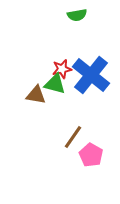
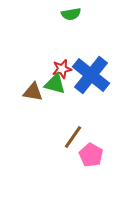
green semicircle: moved 6 px left, 1 px up
brown triangle: moved 3 px left, 3 px up
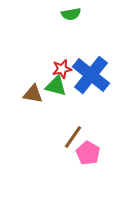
green triangle: moved 1 px right, 2 px down
brown triangle: moved 2 px down
pink pentagon: moved 3 px left, 2 px up
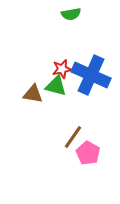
blue cross: rotated 15 degrees counterclockwise
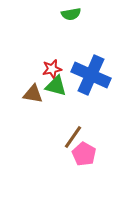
red star: moved 10 px left
pink pentagon: moved 4 px left, 1 px down
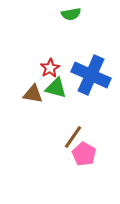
red star: moved 2 px left, 1 px up; rotated 18 degrees counterclockwise
green triangle: moved 2 px down
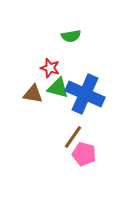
green semicircle: moved 22 px down
red star: rotated 24 degrees counterclockwise
blue cross: moved 6 px left, 19 px down
green triangle: moved 2 px right
pink pentagon: rotated 15 degrees counterclockwise
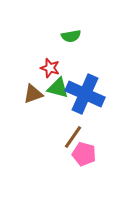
brown triangle: rotated 30 degrees counterclockwise
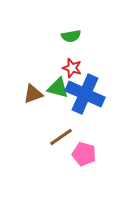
red star: moved 22 px right
brown line: moved 12 px left; rotated 20 degrees clockwise
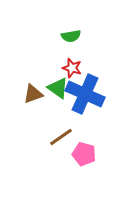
green triangle: rotated 20 degrees clockwise
